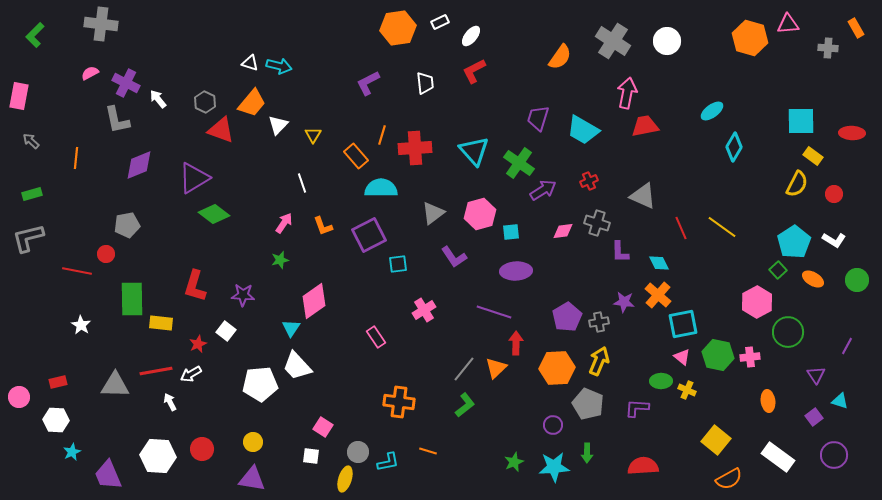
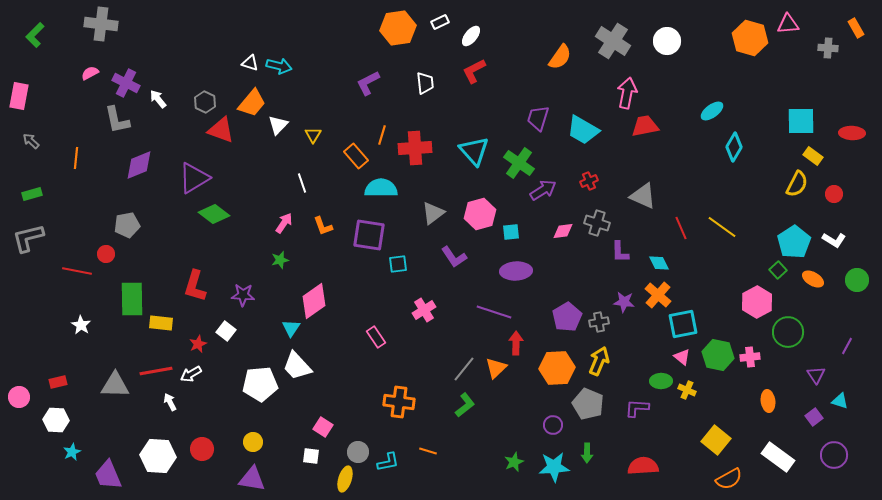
purple square at (369, 235): rotated 36 degrees clockwise
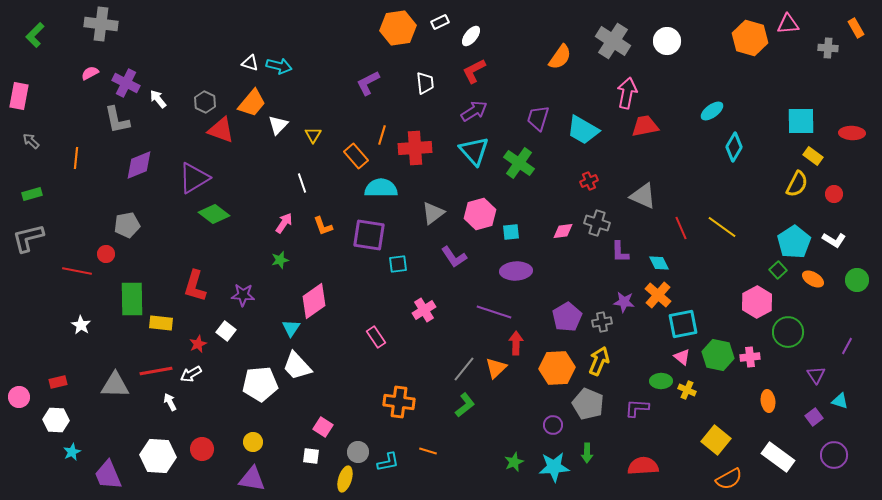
purple arrow at (543, 190): moved 69 px left, 79 px up
gray cross at (599, 322): moved 3 px right
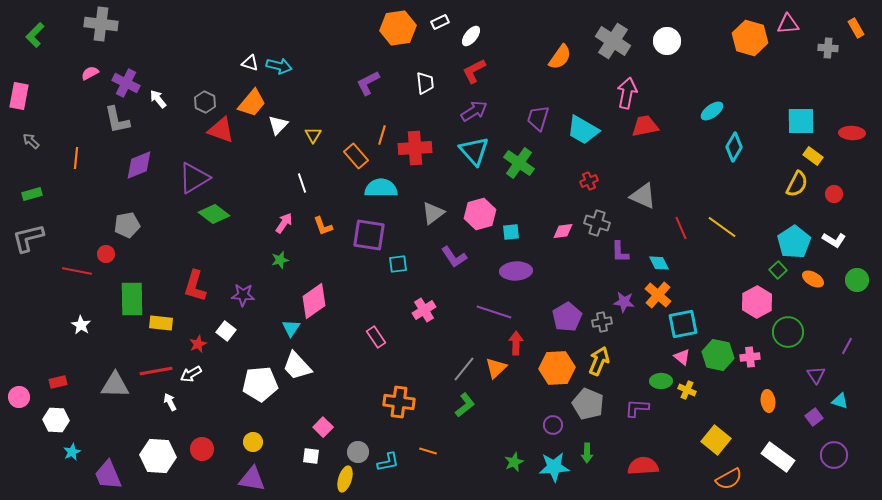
pink square at (323, 427): rotated 12 degrees clockwise
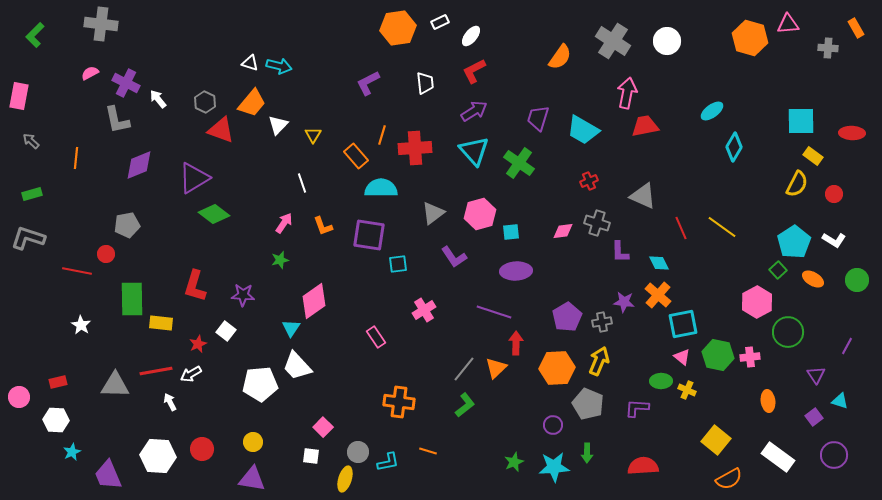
gray L-shape at (28, 238): rotated 32 degrees clockwise
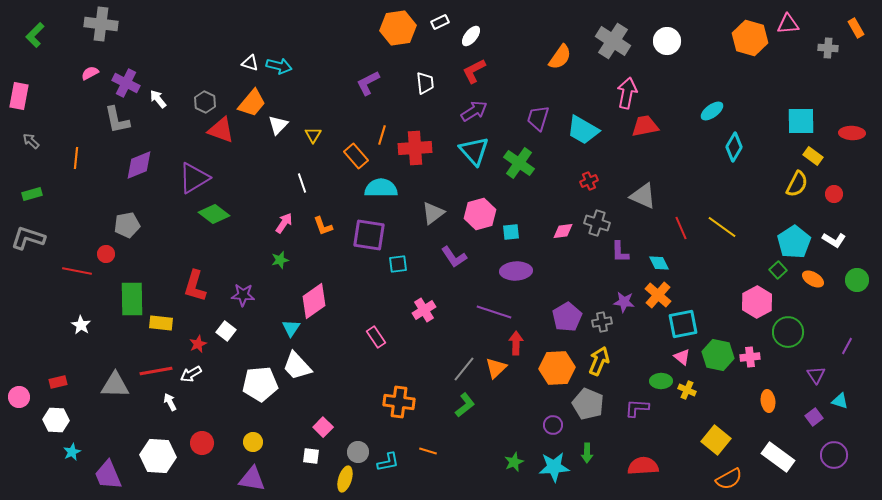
red circle at (202, 449): moved 6 px up
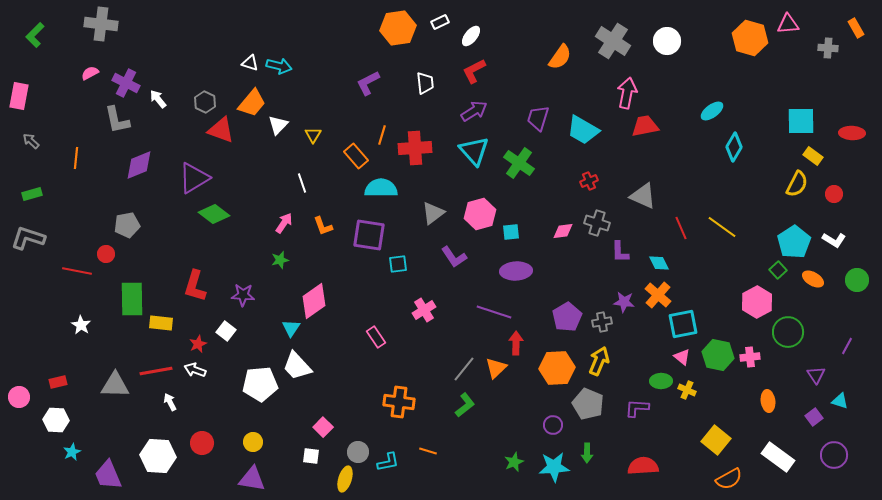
white arrow at (191, 374): moved 4 px right, 4 px up; rotated 50 degrees clockwise
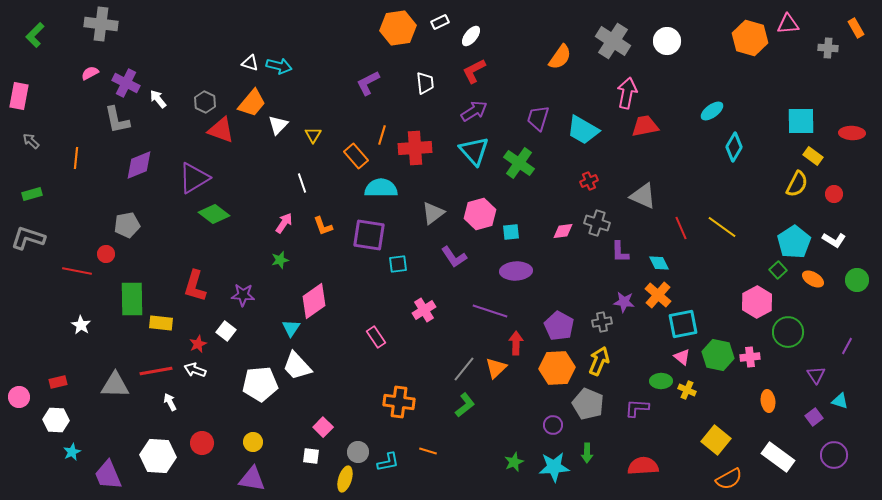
purple line at (494, 312): moved 4 px left, 1 px up
purple pentagon at (567, 317): moved 8 px left, 9 px down; rotated 12 degrees counterclockwise
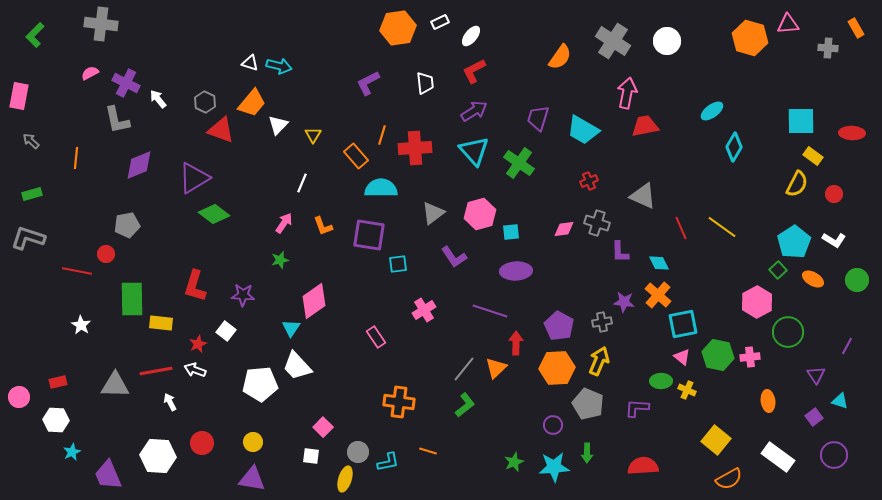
white line at (302, 183): rotated 42 degrees clockwise
pink diamond at (563, 231): moved 1 px right, 2 px up
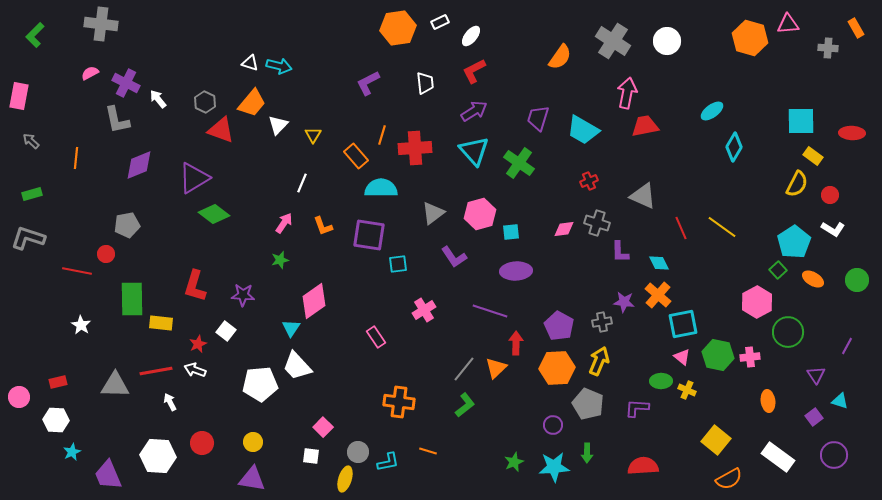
red circle at (834, 194): moved 4 px left, 1 px down
white L-shape at (834, 240): moved 1 px left, 11 px up
